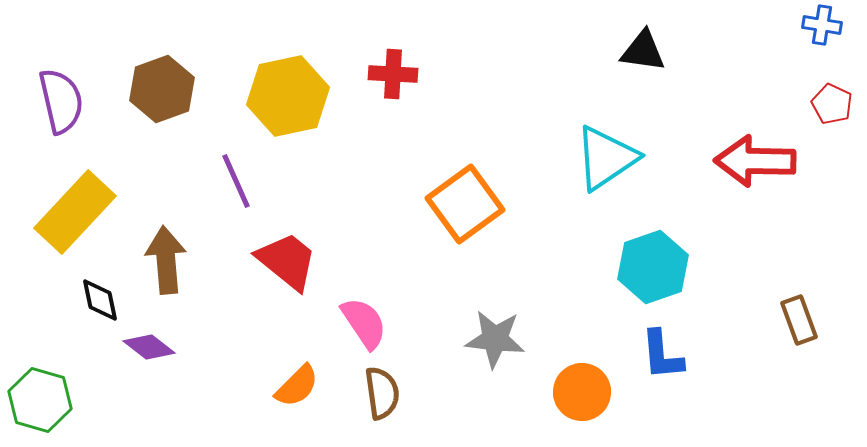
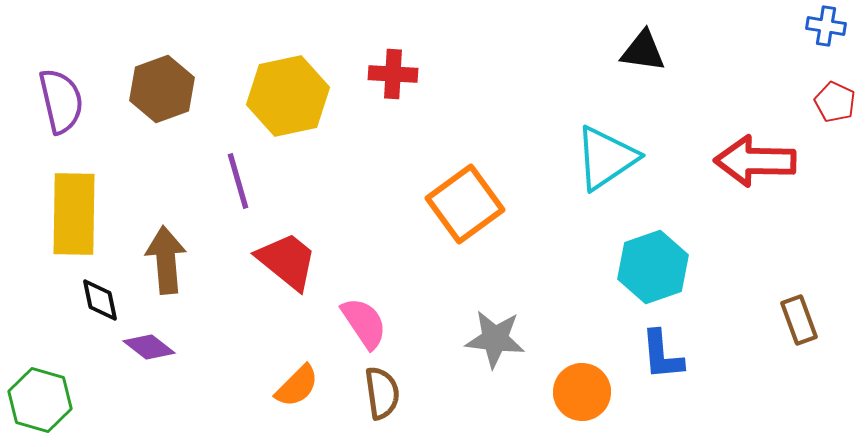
blue cross: moved 4 px right, 1 px down
red pentagon: moved 3 px right, 2 px up
purple line: moved 2 px right; rotated 8 degrees clockwise
yellow rectangle: moved 1 px left, 2 px down; rotated 42 degrees counterclockwise
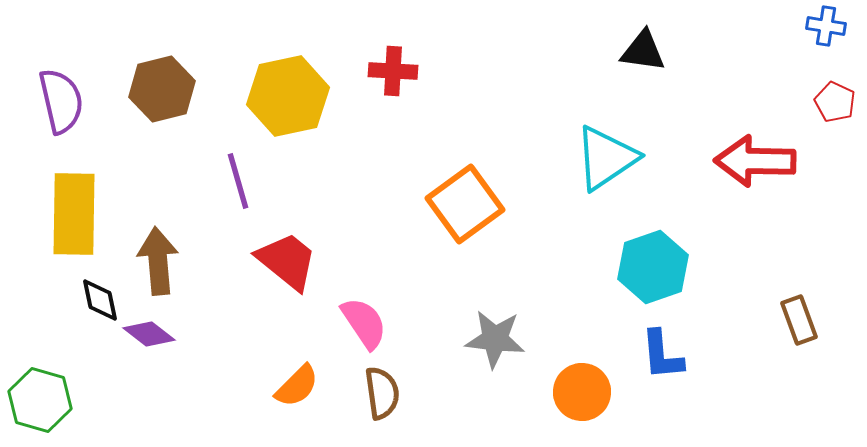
red cross: moved 3 px up
brown hexagon: rotated 6 degrees clockwise
brown arrow: moved 8 px left, 1 px down
purple diamond: moved 13 px up
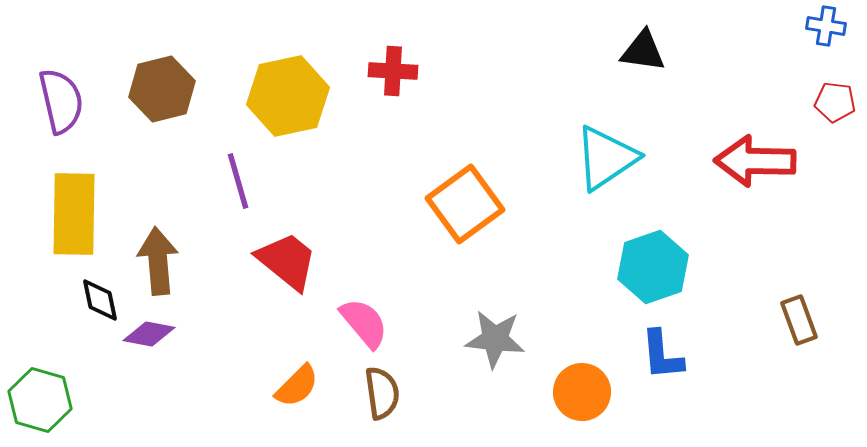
red pentagon: rotated 18 degrees counterclockwise
pink semicircle: rotated 6 degrees counterclockwise
purple diamond: rotated 27 degrees counterclockwise
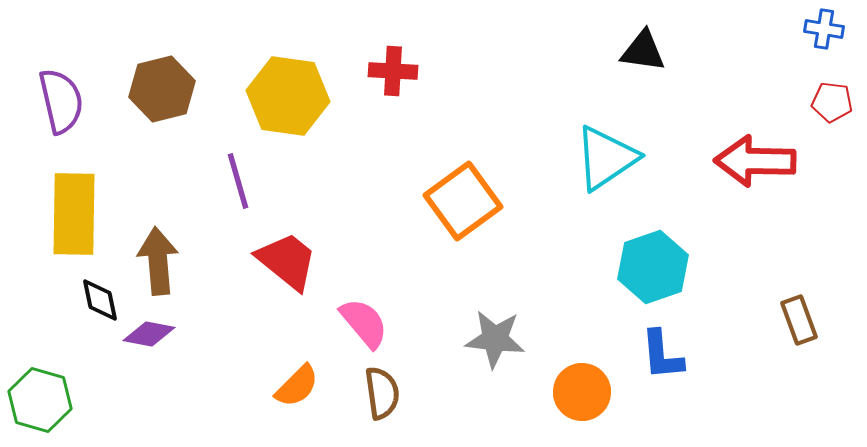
blue cross: moved 2 px left, 3 px down
yellow hexagon: rotated 20 degrees clockwise
red pentagon: moved 3 px left
orange square: moved 2 px left, 3 px up
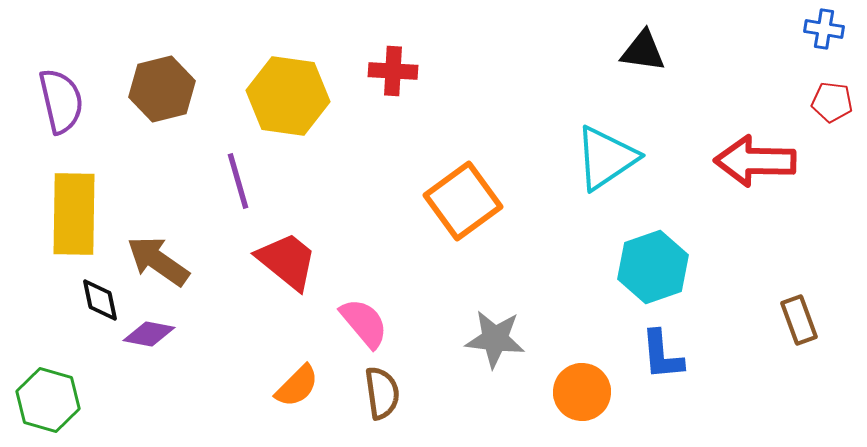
brown arrow: rotated 50 degrees counterclockwise
green hexagon: moved 8 px right
